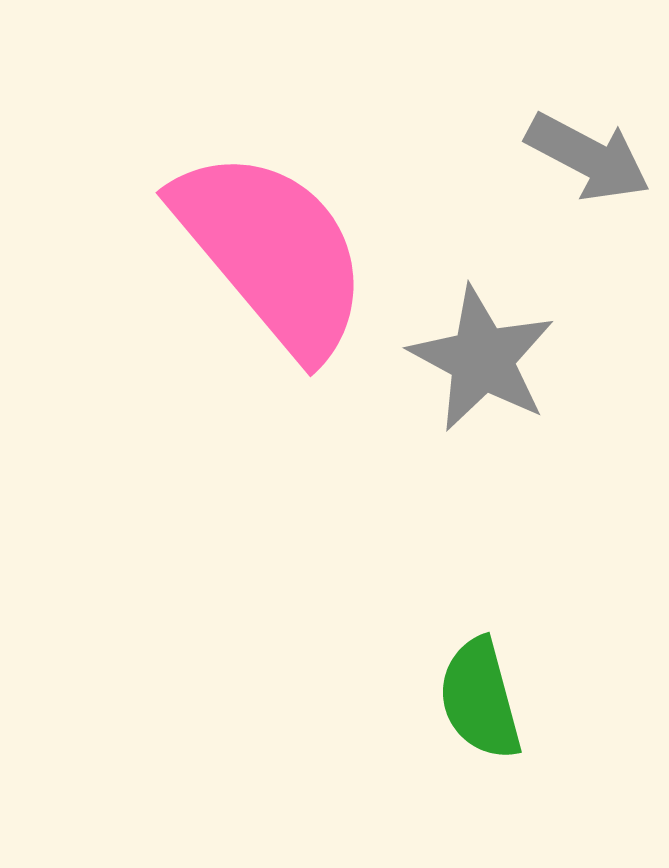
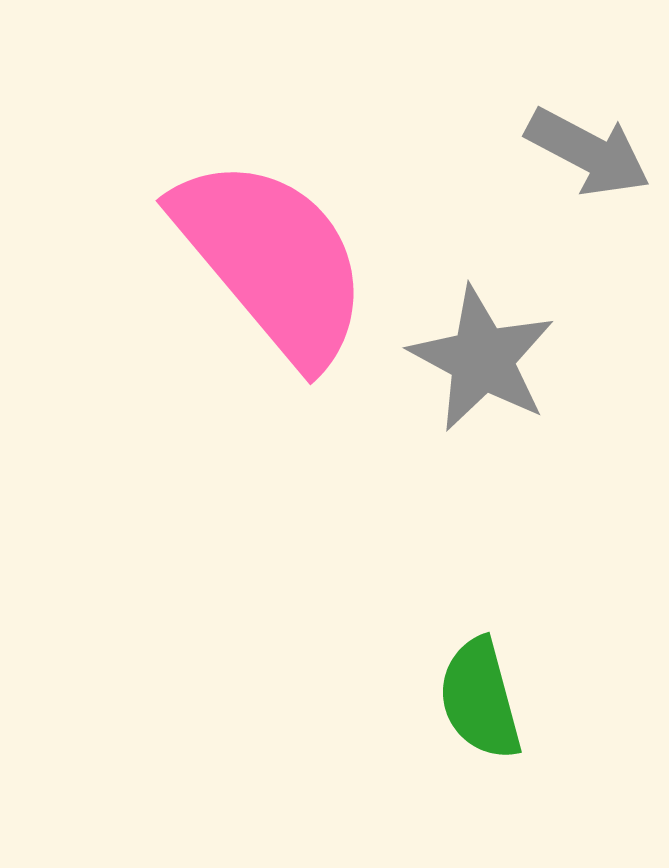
gray arrow: moved 5 px up
pink semicircle: moved 8 px down
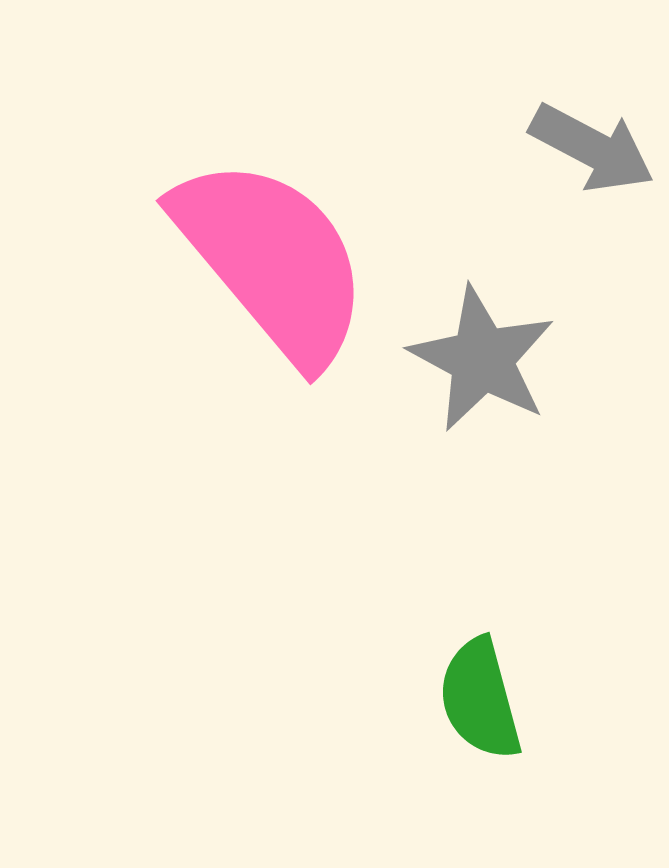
gray arrow: moved 4 px right, 4 px up
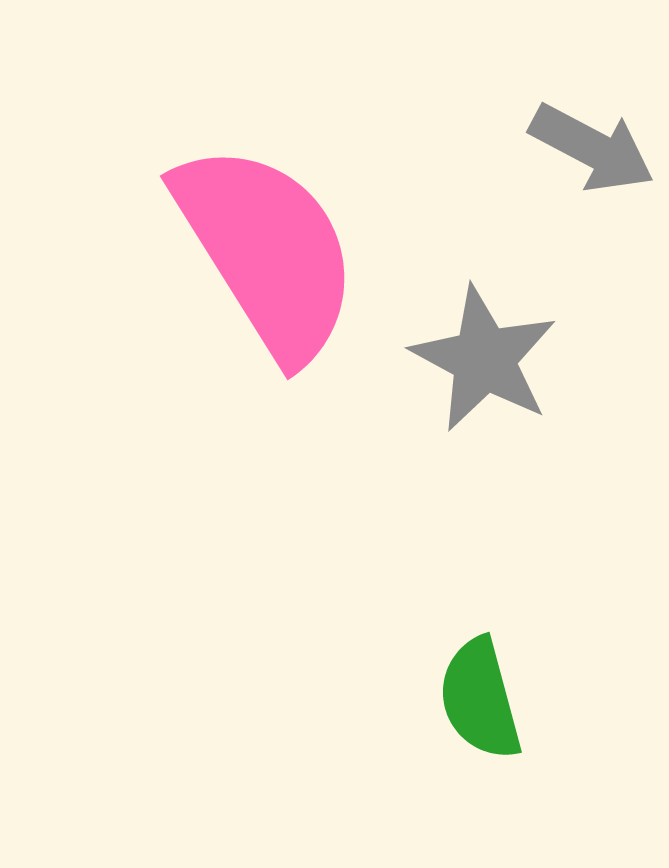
pink semicircle: moved 5 px left, 9 px up; rotated 8 degrees clockwise
gray star: moved 2 px right
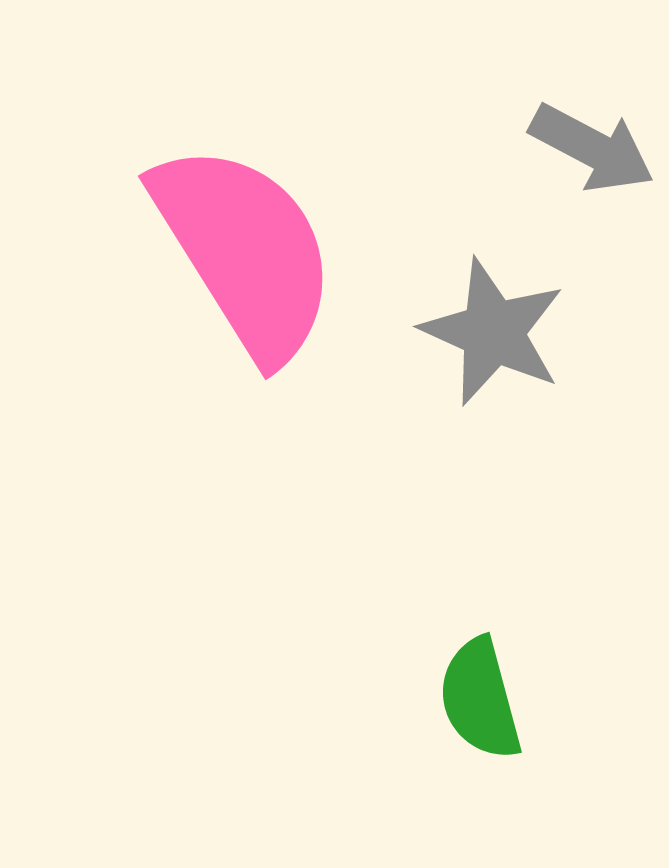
pink semicircle: moved 22 px left
gray star: moved 9 px right, 27 px up; rotated 4 degrees counterclockwise
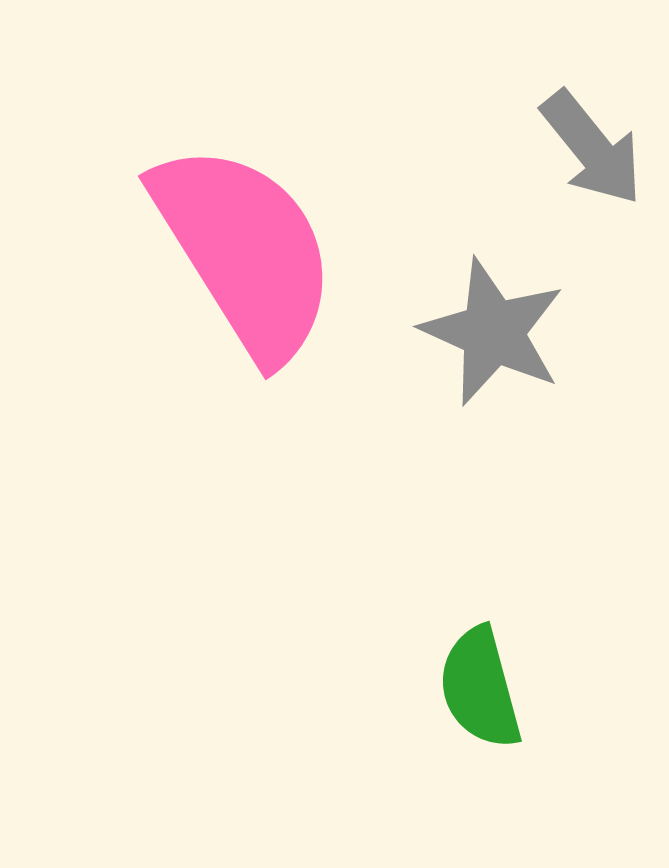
gray arrow: rotated 23 degrees clockwise
green semicircle: moved 11 px up
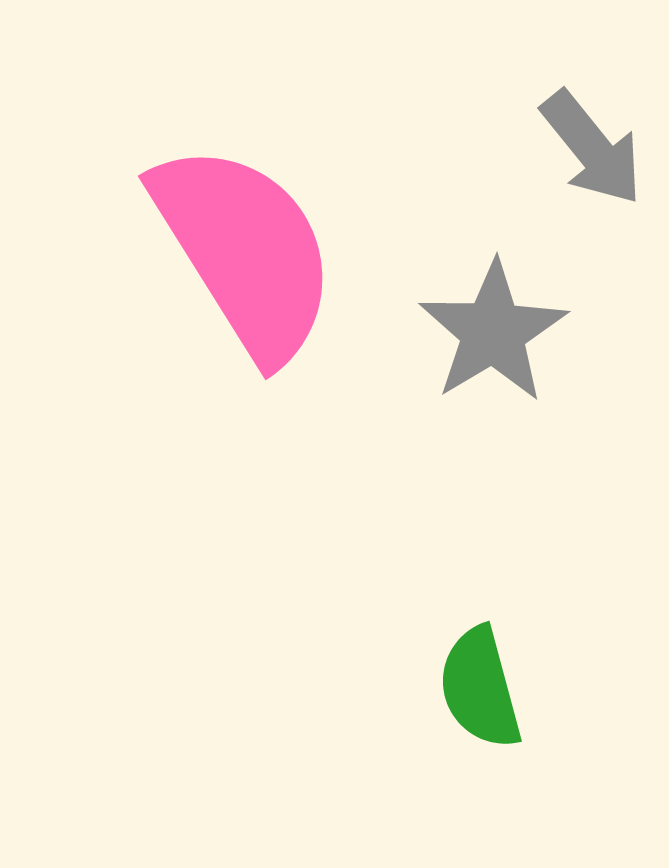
gray star: rotated 17 degrees clockwise
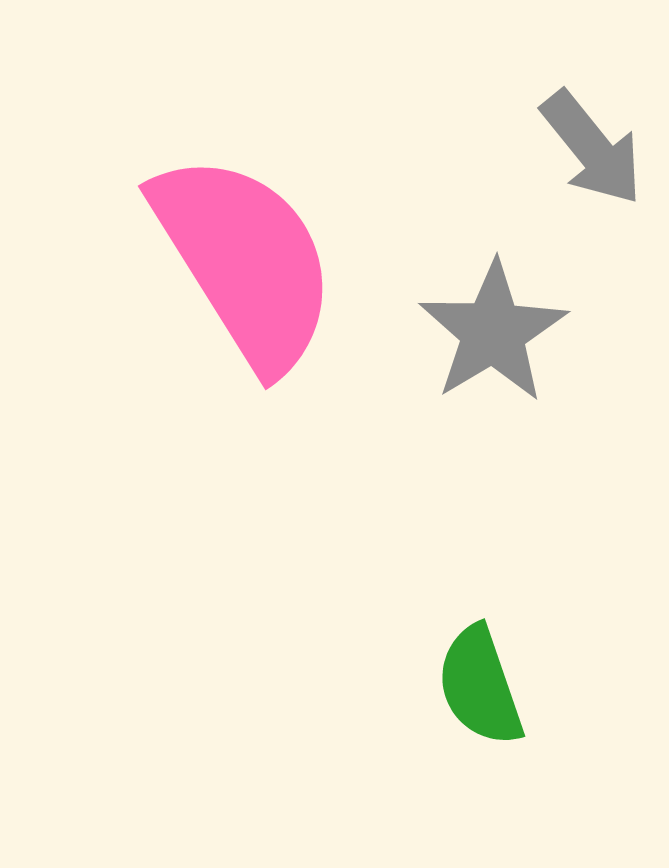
pink semicircle: moved 10 px down
green semicircle: moved 2 px up; rotated 4 degrees counterclockwise
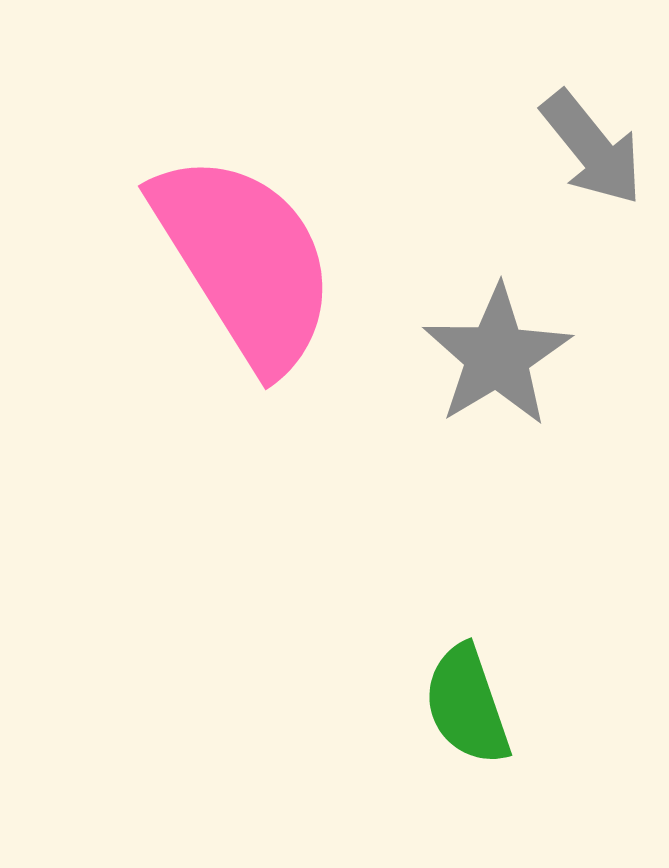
gray star: moved 4 px right, 24 px down
green semicircle: moved 13 px left, 19 px down
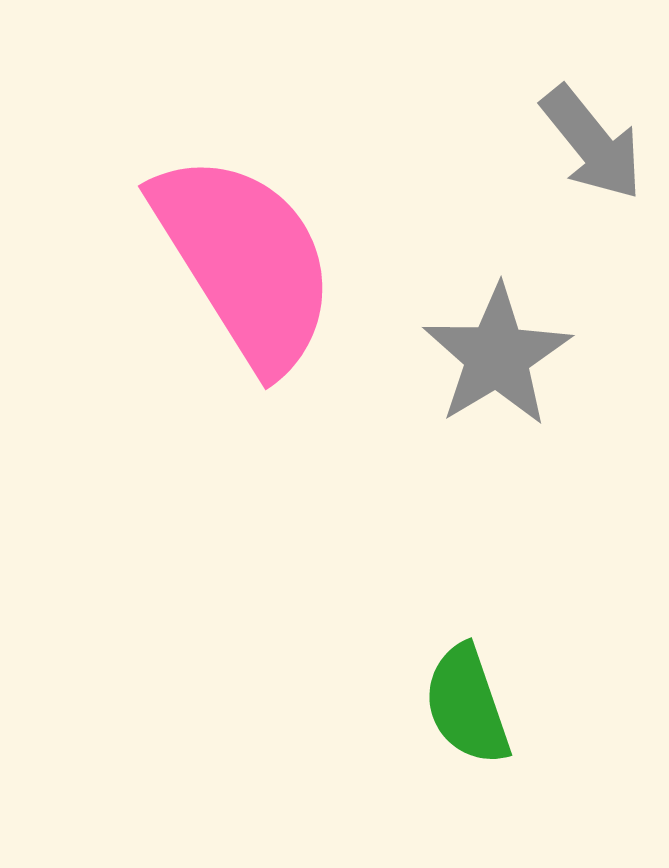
gray arrow: moved 5 px up
